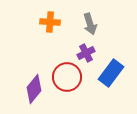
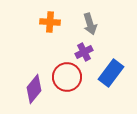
purple cross: moved 2 px left, 1 px up
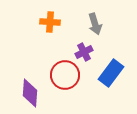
gray arrow: moved 5 px right
red circle: moved 2 px left, 2 px up
purple diamond: moved 4 px left, 4 px down; rotated 36 degrees counterclockwise
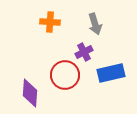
blue rectangle: rotated 40 degrees clockwise
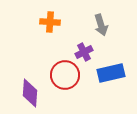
gray arrow: moved 6 px right, 1 px down
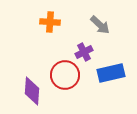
gray arrow: moved 1 px left; rotated 30 degrees counterclockwise
purple diamond: moved 2 px right, 2 px up
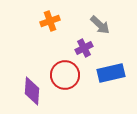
orange cross: moved 1 px up; rotated 24 degrees counterclockwise
purple cross: moved 4 px up
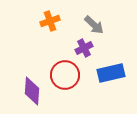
gray arrow: moved 6 px left
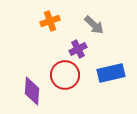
purple cross: moved 6 px left, 1 px down
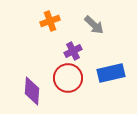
purple cross: moved 5 px left, 2 px down
red circle: moved 3 px right, 3 px down
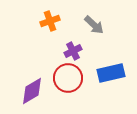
purple diamond: rotated 56 degrees clockwise
